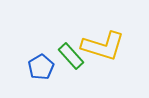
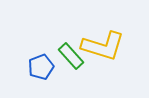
blue pentagon: rotated 10 degrees clockwise
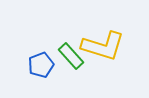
blue pentagon: moved 2 px up
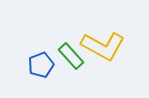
yellow L-shape: rotated 12 degrees clockwise
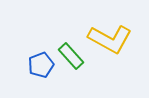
yellow L-shape: moved 7 px right, 7 px up
